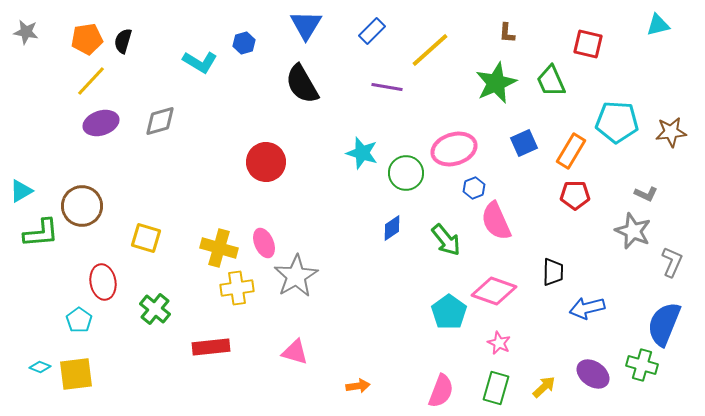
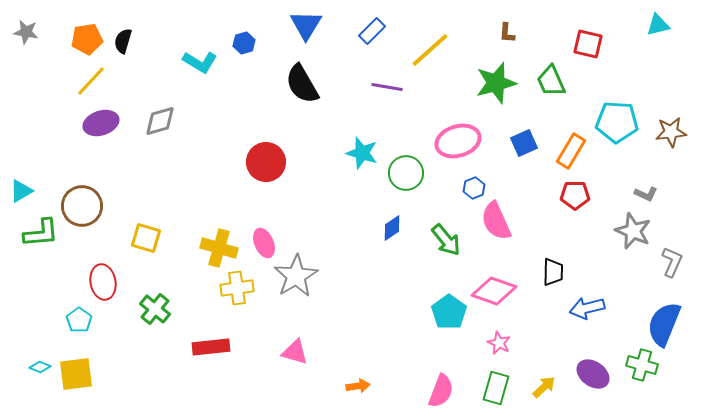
green star at (496, 83): rotated 9 degrees clockwise
pink ellipse at (454, 149): moved 4 px right, 8 px up
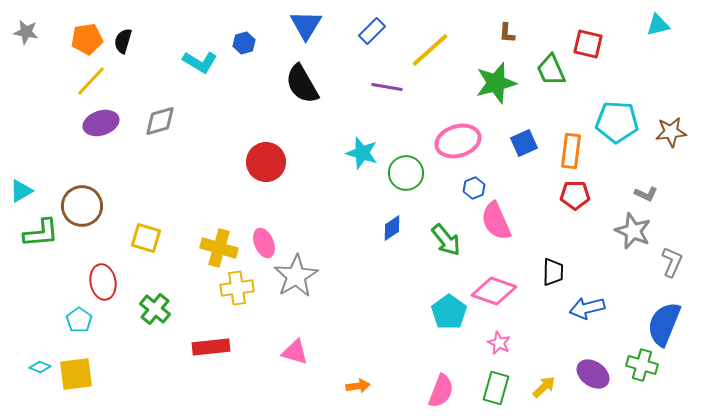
green trapezoid at (551, 81): moved 11 px up
orange rectangle at (571, 151): rotated 24 degrees counterclockwise
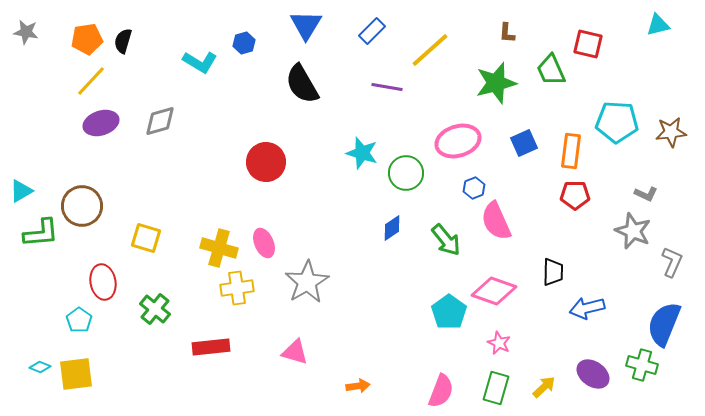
gray star at (296, 276): moved 11 px right, 6 px down
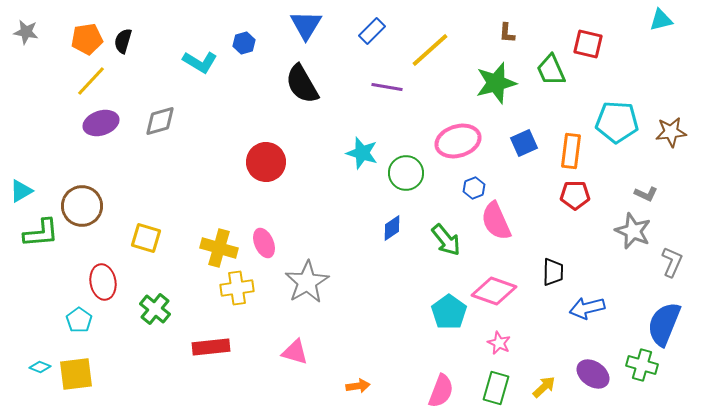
cyan triangle at (658, 25): moved 3 px right, 5 px up
